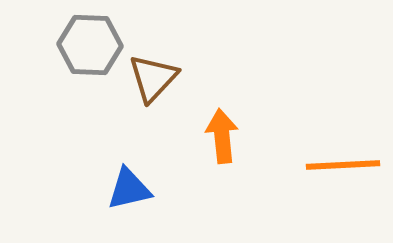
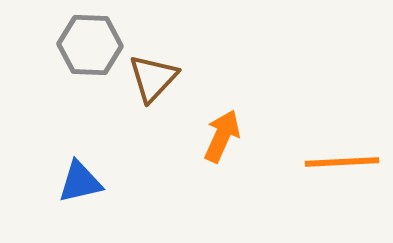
orange arrow: rotated 30 degrees clockwise
orange line: moved 1 px left, 3 px up
blue triangle: moved 49 px left, 7 px up
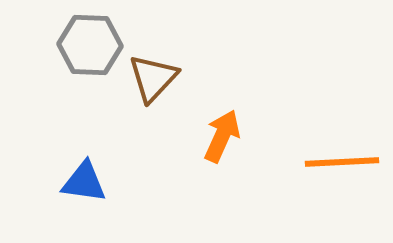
blue triangle: moved 4 px right; rotated 21 degrees clockwise
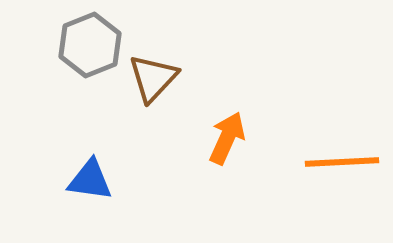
gray hexagon: rotated 24 degrees counterclockwise
orange arrow: moved 5 px right, 2 px down
blue triangle: moved 6 px right, 2 px up
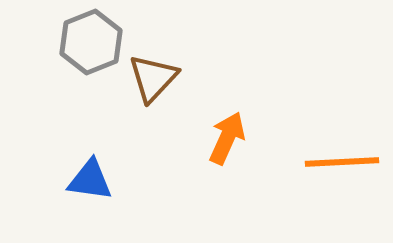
gray hexagon: moved 1 px right, 3 px up
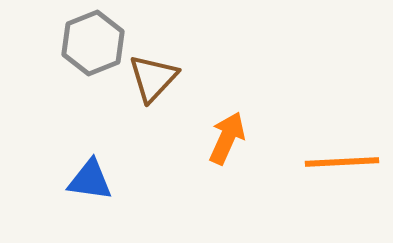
gray hexagon: moved 2 px right, 1 px down
